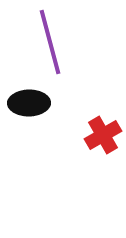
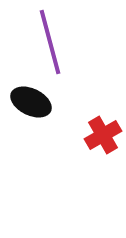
black ellipse: moved 2 px right, 1 px up; rotated 27 degrees clockwise
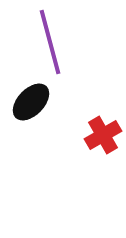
black ellipse: rotated 72 degrees counterclockwise
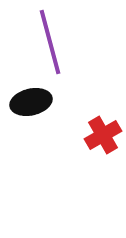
black ellipse: rotated 33 degrees clockwise
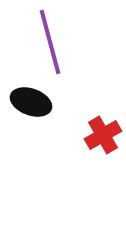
black ellipse: rotated 33 degrees clockwise
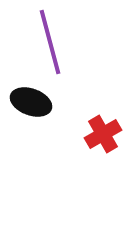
red cross: moved 1 px up
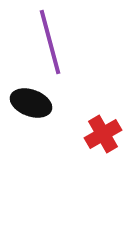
black ellipse: moved 1 px down
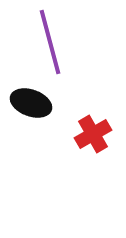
red cross: moved 10 px left
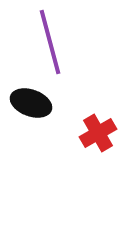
red cross: moved 5 px right, 1 px up
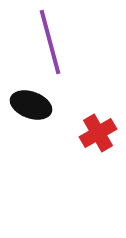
black ellipse: moved 2 px down
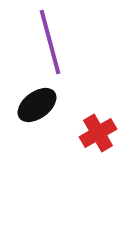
black ellipse: moved 6 px right; rotated 57 degrees counterclockwise
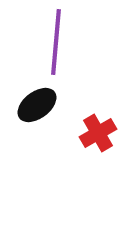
purple line: moved 6 px right; rotated 20 degrees clockwise
